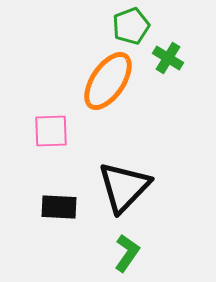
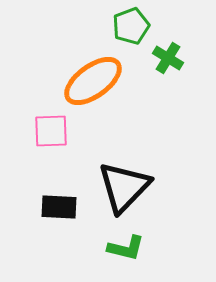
orange ellipse: moved 15 px left; rotated 20 degrees clockwise
green L-shape: moved 1 px left, 5 px up; rotated 69 degrees clockwise
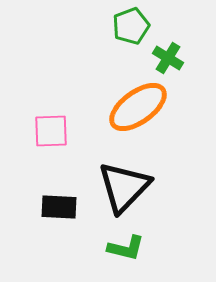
orange ellipse: moved 45 px right, 26 px down
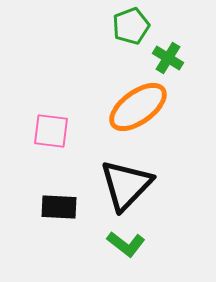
pink square: rotated 9 degrees clockwise
black triangle: moved 2 px right, 2 px up
green L-shape: moved 4 px up; rotated 24 degrees clockwise
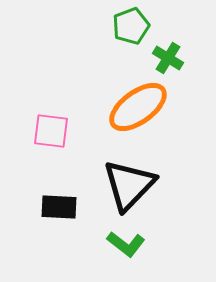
black triangle: moved 3 px right
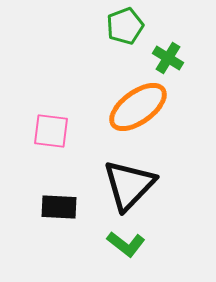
green pentagon: moved 6 px left
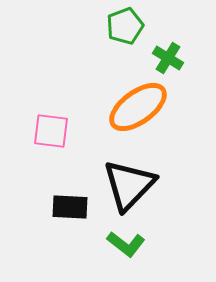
black rectangle: moved 11 px right
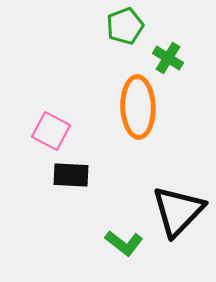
orange ellipse: rotated 56 degrees counterclockwise
pink square: rotated 21 degrees clockwise
black triangle: moved 49 px right, 26 px down
black rectangle: moved 1 px right, 32 px up
green L-shape: moved 2 px left, 1 px up
